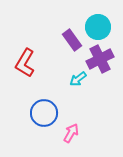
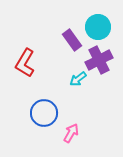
purple cross: moved 1 px left, 1 px down
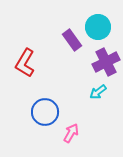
purple cross: moved 7 px right, 2 px down
cyan arrow: moved 20 px right, 13 px down
blue circle: moved 1 px right, 1 px up
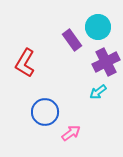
pink arrow: rotated 24 degrees clockwise
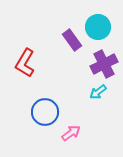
purple cross: moved 2 px left, 2 px down
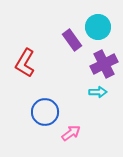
cyan arrow: rotated 144 degrees counterclockwise
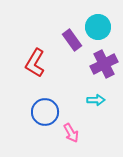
red L-shape: moved 10 px right
cyan arrow: moved 2 px left, 8 px down
pink arrow: rotated 96 degrees clockwise
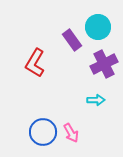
blue circle: moved 2 px left, 20 px down
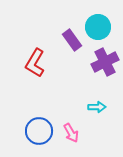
purple cross: moved 1 px right, 2 px up
cyan arrow: moved 1 px right, 7 px down
blue circle: moved 4 px left, 1 px up
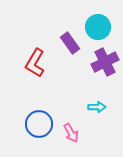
purple rectangle: moved 2 px left, 3 px down
blue circle: moved 7 px up
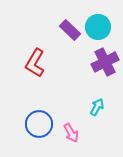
purple rectangle: moved 13 px up; rotated 10 degrees counterclockwise
cyan arrow: rotated 60 degrees counterclockwise
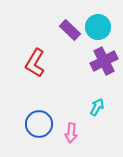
purple cross: moved 1 px left, 1 px up
pink arrow: rotated 36 degrees clockwise
